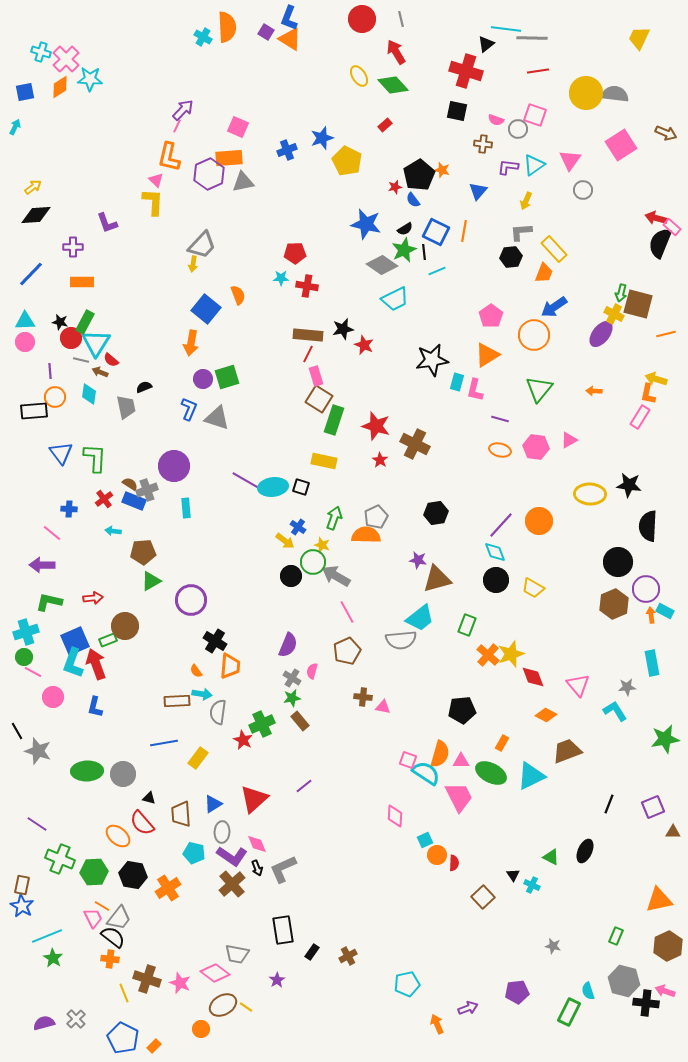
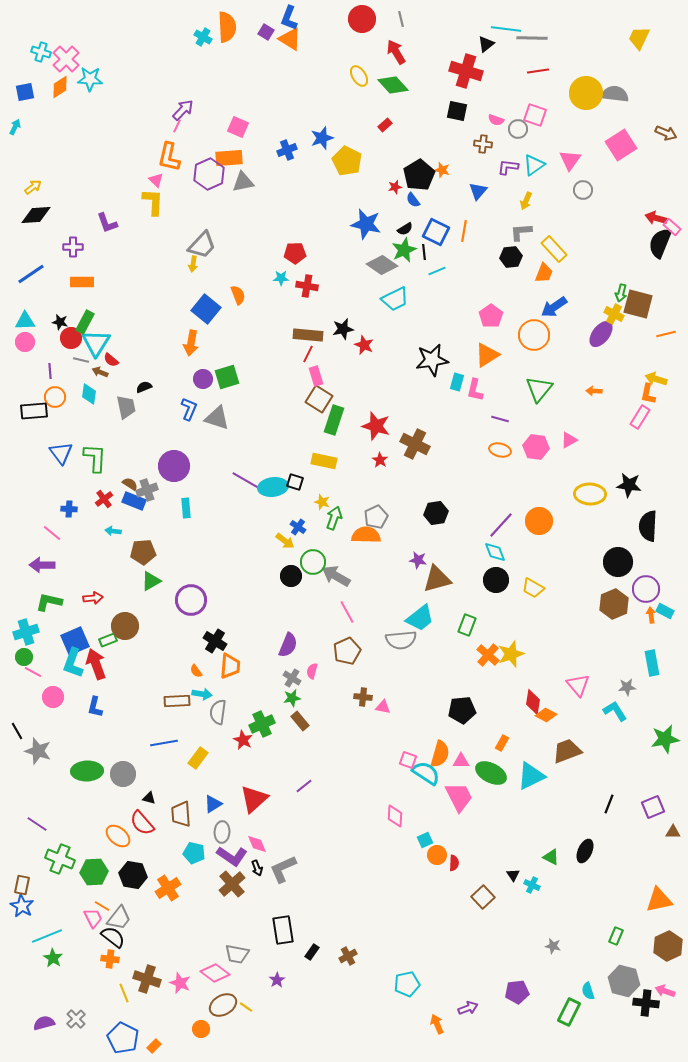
blue line at (31, 274): rotated 12 degrees clockwise
black square at (301, 487): moved 6 px left, 5 px up
yellow star at (322, 545): moved 43 px up
red diamond at (533, 677): moved 25 px down; rotated 30 degrees clockwise
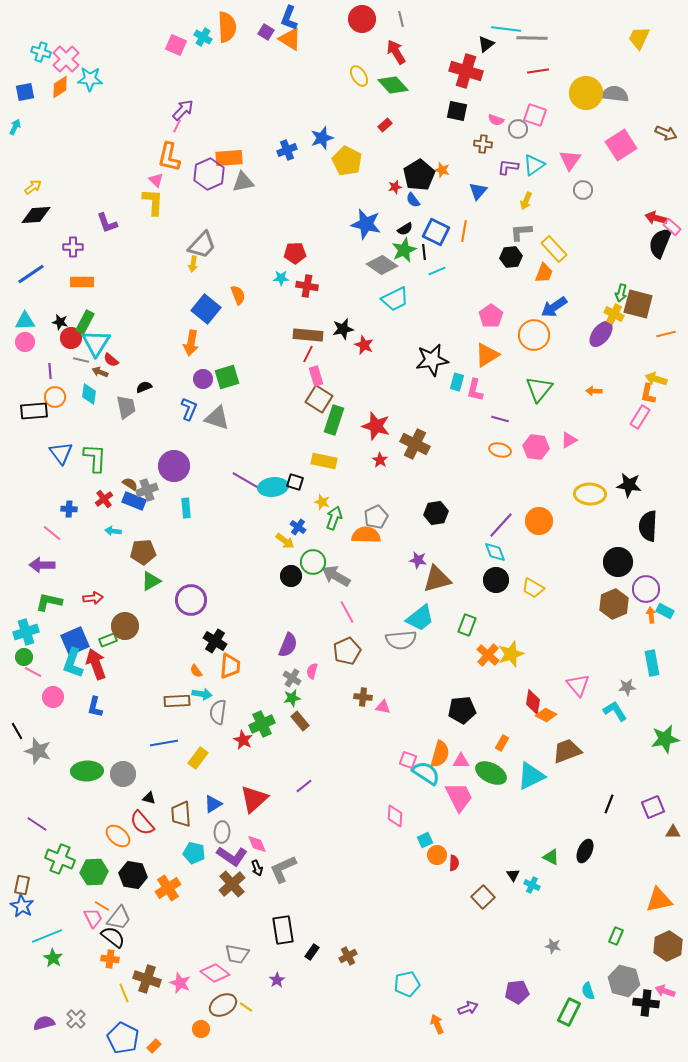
pink square at (238, 127): moved 62 px left, 82 px up
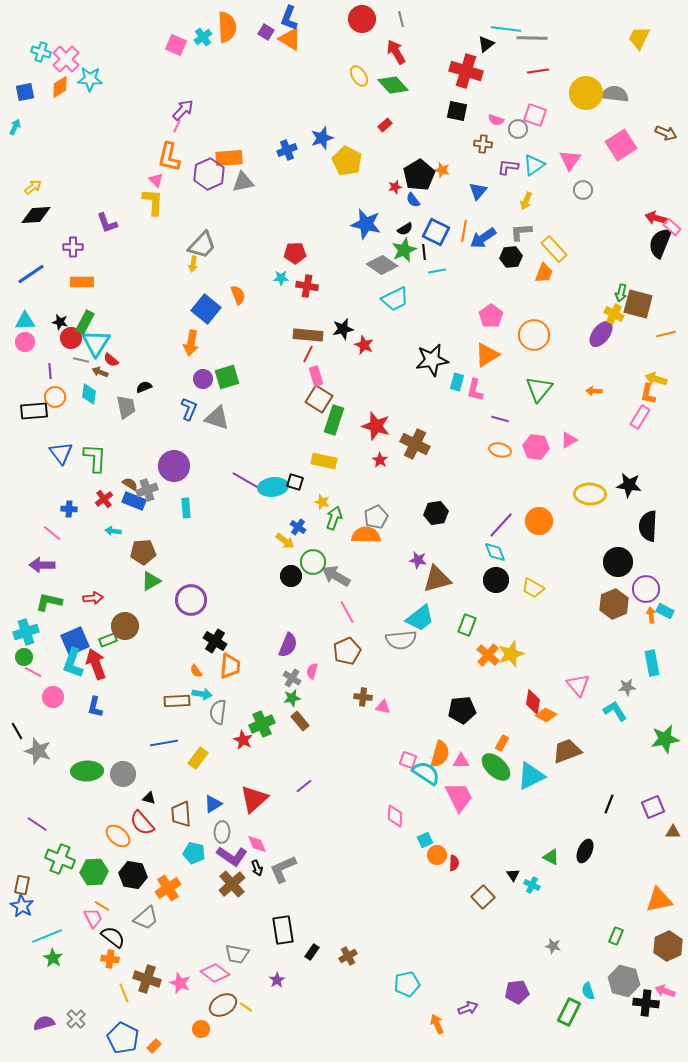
cyan cross at (203, 37): rotated 24 degrees clockwise
cyan line at (437, 271): rotated 12 degrees clockwise
blue arrow at (554, 307): moved 71 px left, 69 px up
green ellipse at (491, 773): moved 5 px right, 6 px up; rotated 16 degrees clockwise
gray trapezoid at (119, 918): moved 27 px right; rotated 12 degrees clockwise
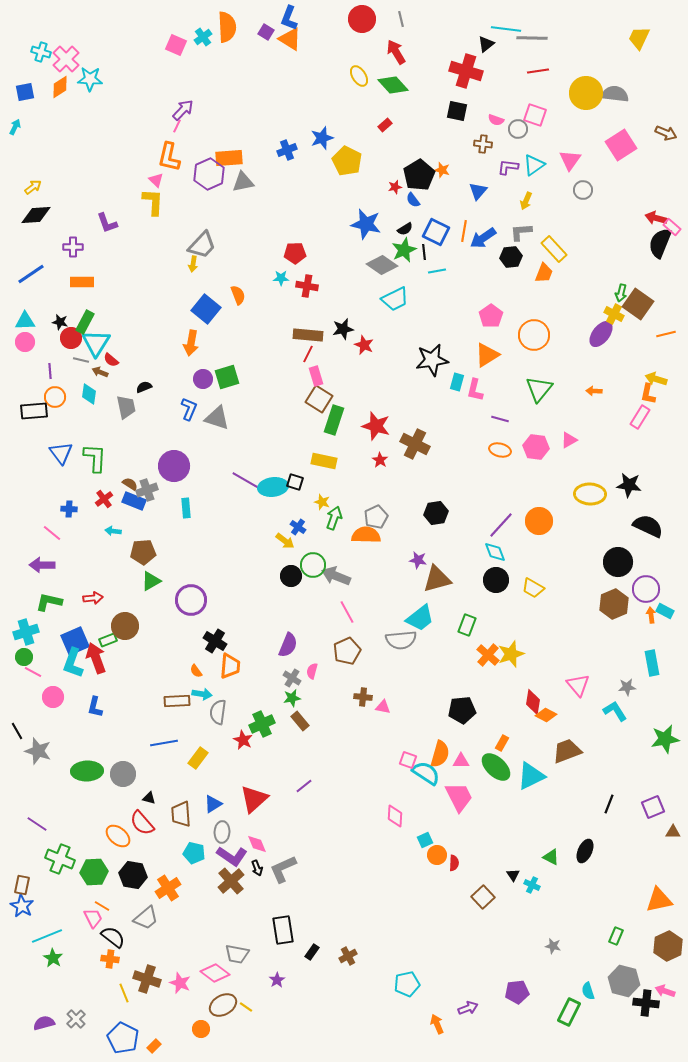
brown square at (638, 304): rotated 20 degrees clockwise
black semicircle at (648, 526): rotated 112 degrees clockwise
green circle at (313, 562): moved 3 px down
gray arrow at (336, 576): rotated 8 degrees counterclockwise
red arrow at (96, 664): moved 6 px up
brown cross at (232, 884): moved 1 px left, 3 px up
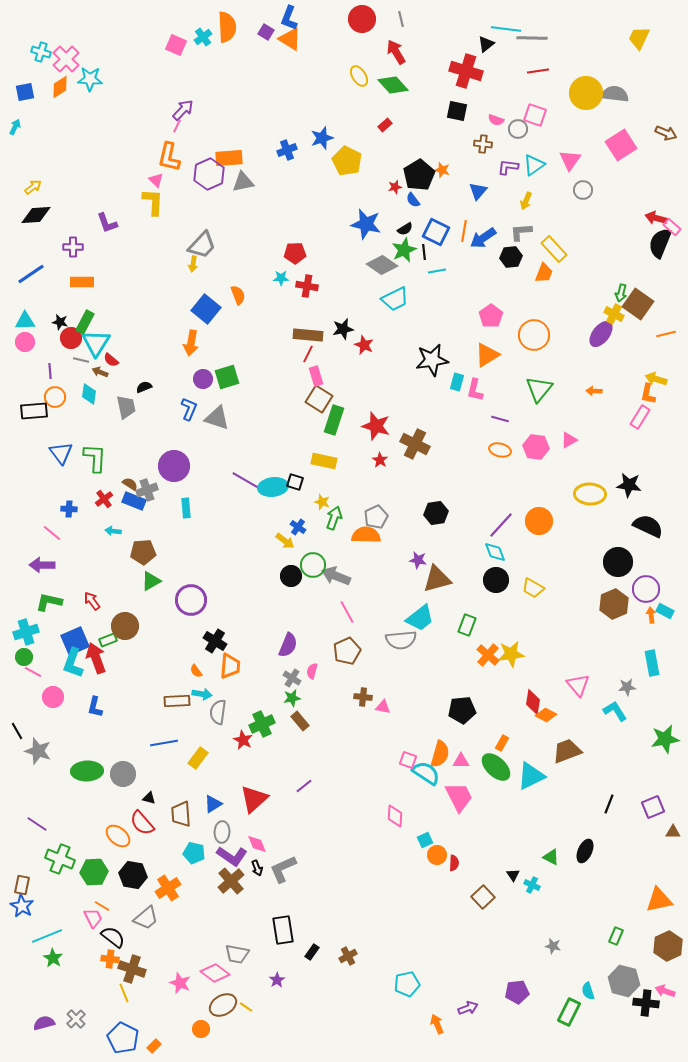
red arrow at (93, 598): moved 1 px left, 3 px down; rotated 120 degrees counterclockwise
yellow star at (511, 654): rotated 12 degrees clockwise
brown cross at (147, 979): moved 15 px left, 10 px up
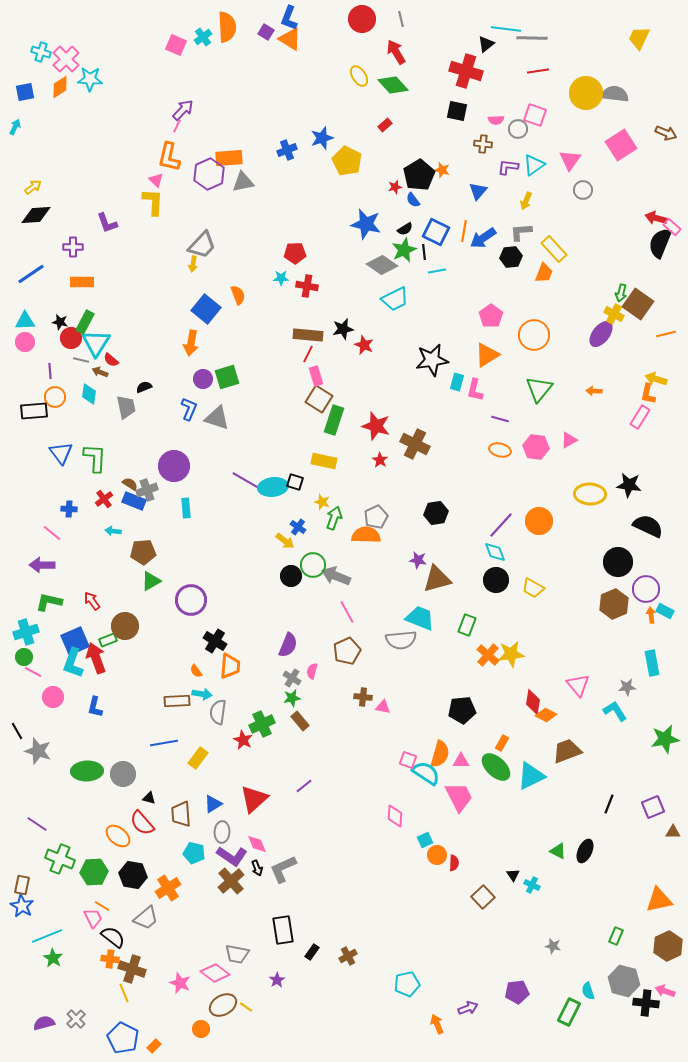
pink semicircle at (496, 120): rotated 21 degrees counterclockwise
cyan trapezoid at (420, 618): rotated 120 degrees counterclockwise
green triangle at (551, 857): moved 7 px right, 6 px up
